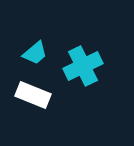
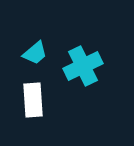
white rectangle: moved 5 px down; rotated 64 degrees clockwise
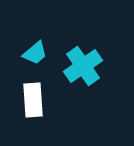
cyan cross: rotated 9 degrees counterclockwise
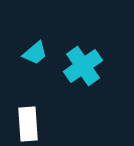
white rectangle: moved 5 px left, 24 px down
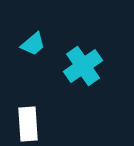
cyan trapezoid: moved 2 px left, 9 px up
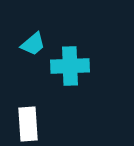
cyan cross: moved 13 px left; rotated 33 degrees clockwise
